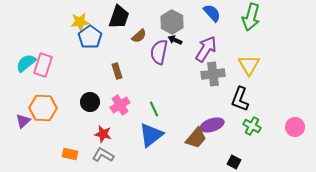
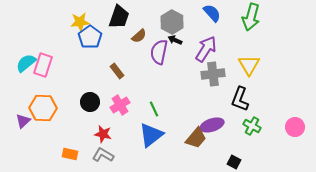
brown rectangle: rotated 21 degrees counterclockwise
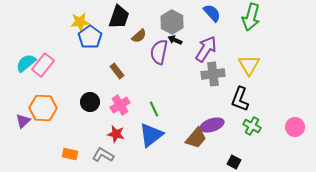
pink rectangle: rotated 20 degrees clockwise
red star: moved 13 px right
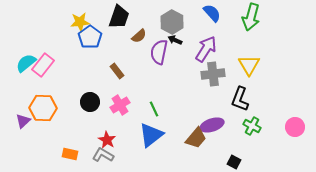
red star: moved 9 px left, 6 px down; rotated 18 degrees clockwise
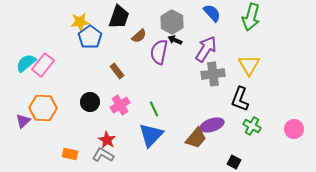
pink circle: moved 1 px left, 2 px down
blue triangle: rotated 8 degrees counterclockwise
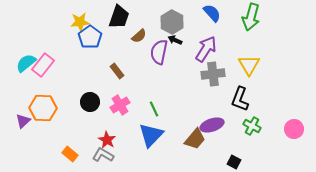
brown trapezoid: moved 1 px left, 1 px down
orange rectangle: rotated 28 degrees clockwise
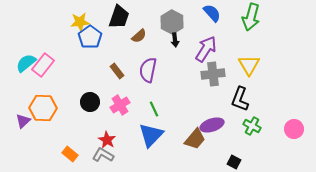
black arrow: rotated 120 degrees counterclockwise
purple semicircle: moved 11 px left, 18 px down
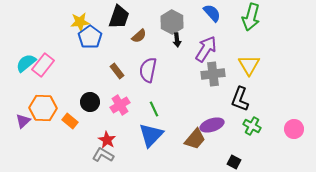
black arrow: moved 2 px right
orange rectangle: moved 33 px up
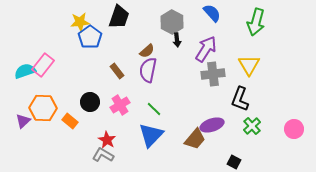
green arrow: moved 5 px right, 5 px down
brown semicircle: moved 8 px right, 15 px down
cyan semicircle: moved 1 px left, 8 px down; rotated 20 degrees clockwise
green line: rotated 21 degrees counterclockwise
green cross: rotated 18 degrees clockwise
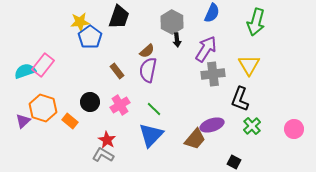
blue semicircle: rotated 66 degrees clockwise
orange hexagon: rotated 16 degrees clockwise
